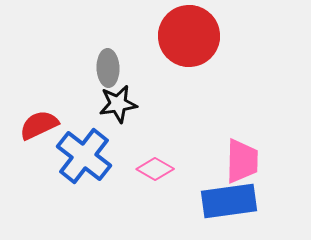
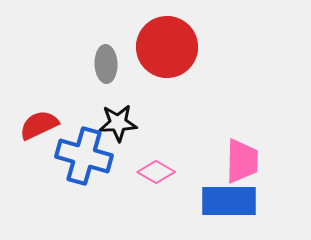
red circle: moved 22 px left, 11 px down
gray ellipse: moved 2 px left, 4 px up
black star: moved 19 px down; rotated 6 degrees clockwise
blue cross: rotated 22 degrees counterclockwise
pink diamond: moved 1 px right, 3 px down
blue rectangle: rotated 8 degrees clockwise
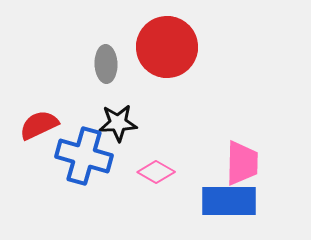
pink trapezoid: moved 2 px down
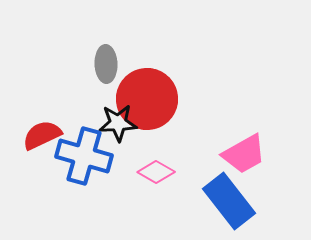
red circle: moved 20 px left, 52 px down
red semicircle: moved 3 px right, 10 px down
pink trapezoid: moved 2 px right, 9 px up; rotated 60 degrees clockwise
blue rectangle: rotated 52 degrees clockwise
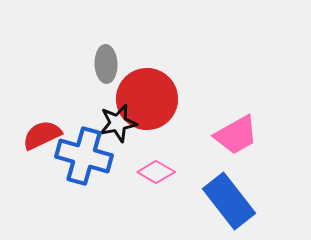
black star: rotated 9 degrees counterclockwise
pink trapezoid: moved 8 px left, 19 px up
